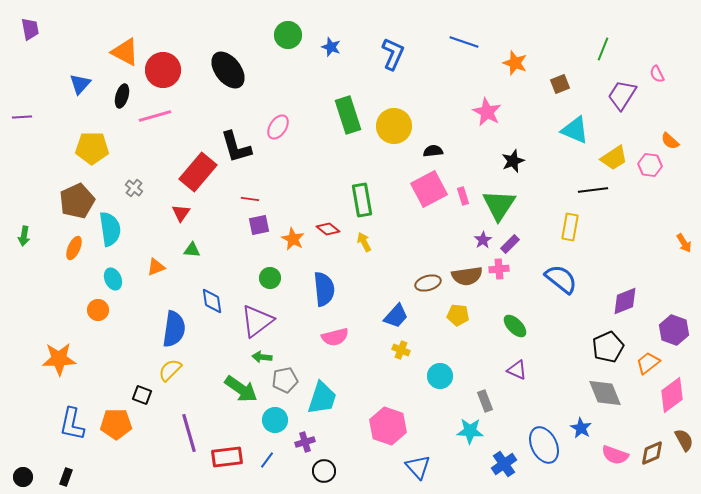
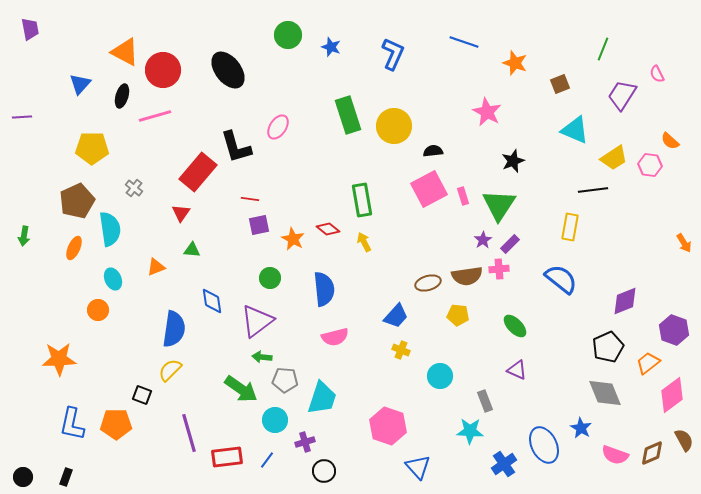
gray pentagon at (285, 380): rotated 15 degrees clockwise
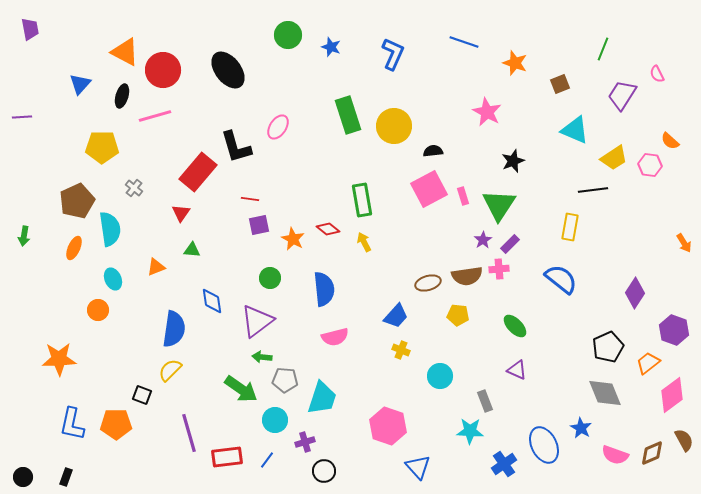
yellow pentagon at (92, 148): moved 10 px right, 1 px up
purple diamond at (625, 301): moved 10 px right, 8 px up; rotated 36 degrees counterclockwise
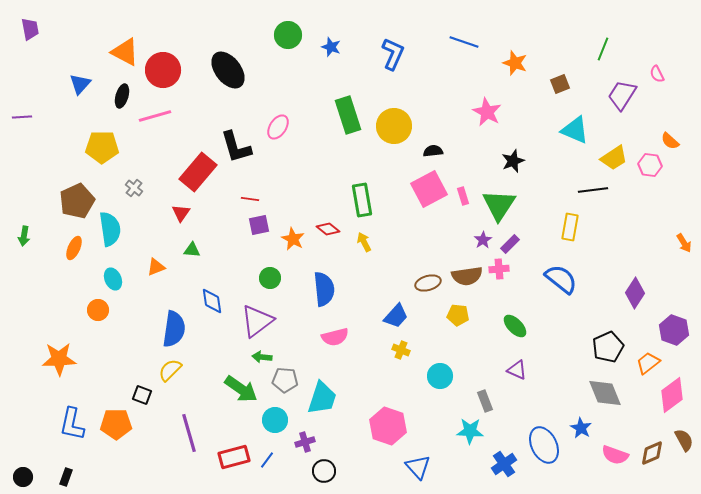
red rectangle at (227, 457): moved 7 px right; rotated 8 degrees counterclockwise
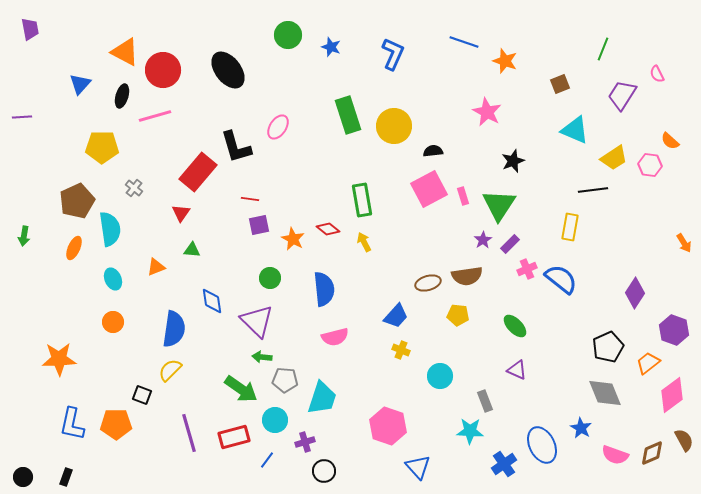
orange star at (515, 63): moved 10 px left, 2 px up
pink cross at (499, 269): moved 28 px right; rotated 18 degrees counterclockwise
orange circle at (98, 310): moved 15 px right, 12 px down
purple triangle at (257, 321): rotated 39 degrees counterclockwise
blue ellipse at (544, 445): moved 2 px left
red rectangle at (234, 457): moved 20 px up
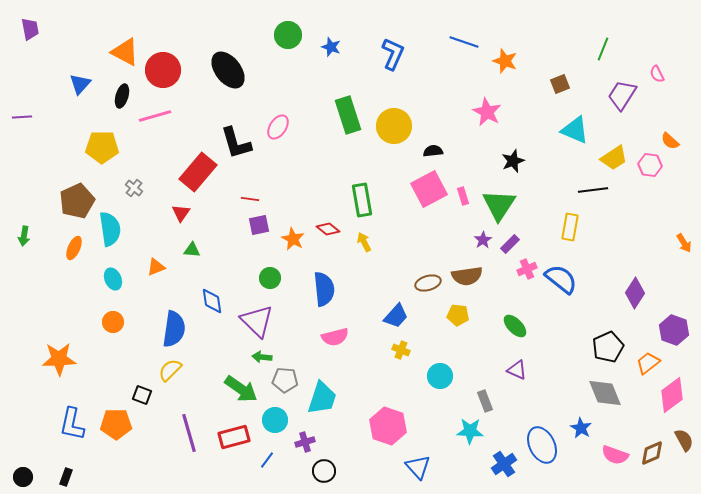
black L-shape at (236, 147): moved 4 px up
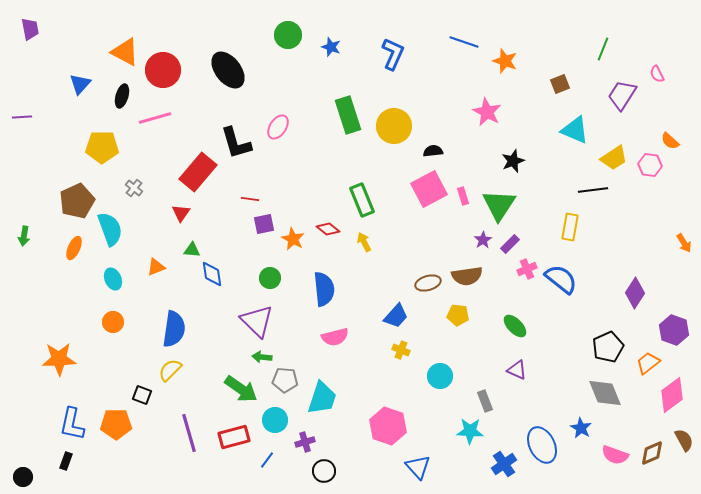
pink line at (155, 116): moved 2 px down
green rectangle at (362, 200): rotated 12 degrees counterclockwise
purple square at (259, 225): moved 5 px right, 1 px up
cyan semicircle at (110, 229): rotated 12 degrees counterclockwise
blue diamond at (212, 301): moved 27 px up
black rectangle at (66, 477): moved 16 px up
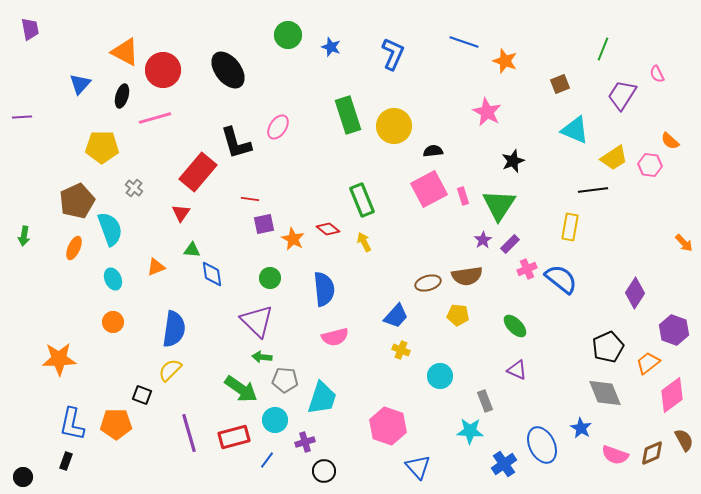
orange arrow at (684, 243): rotated 12 degrees counterclockwise
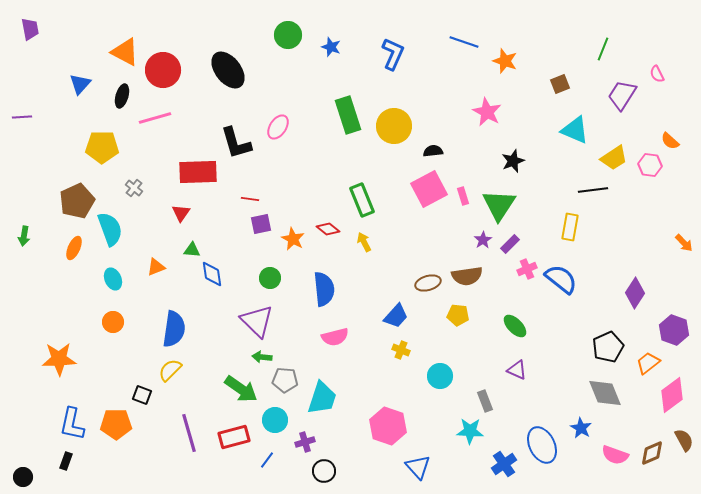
red rectangle at (198, 172): rotated 48 degrees clockwise
purple square at (264, 224): moved 3 px left
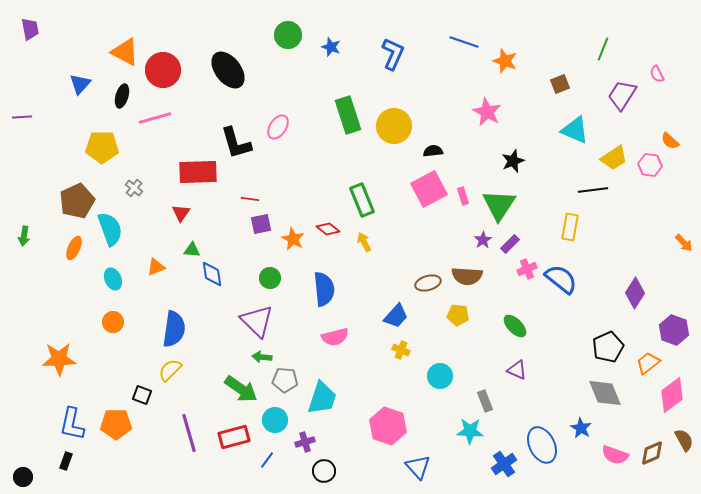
brown semicircle at (467, 276): rotated 12 degrees clockwise
